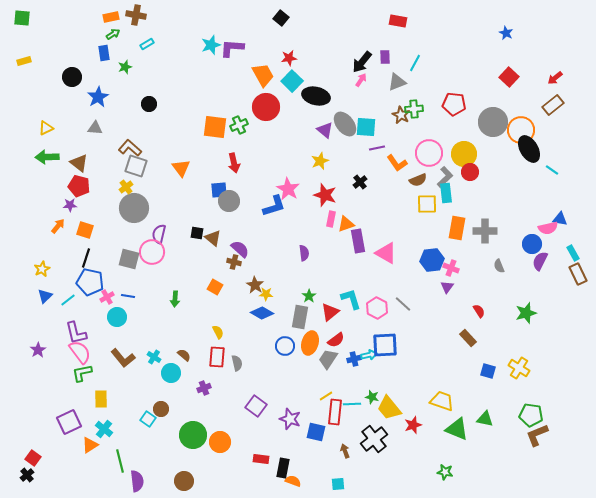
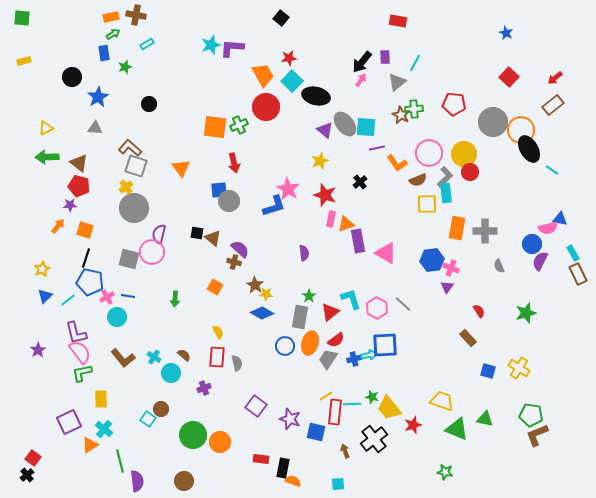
gray triangle at (397, 82): rotated 18 degrees counterclockwise
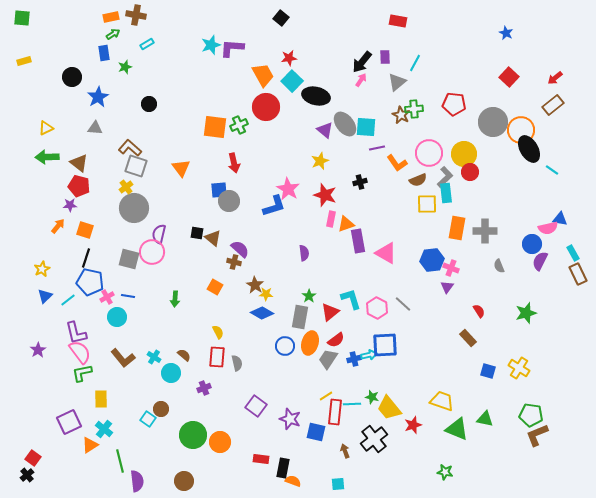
black cross at (360, 182): rotated 24 degrees clockwise
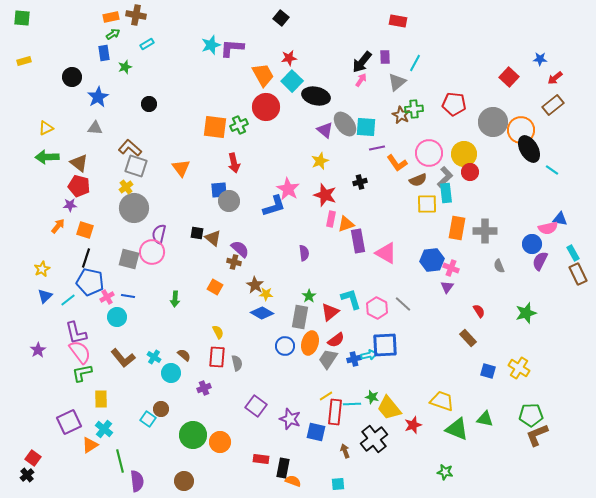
blue star at (506, 33): moved 34 px right, 26 px down; rotated 24 degrees counterclockwise
green pentagon at (531, 415): rotated 10 degrees counterclockwise
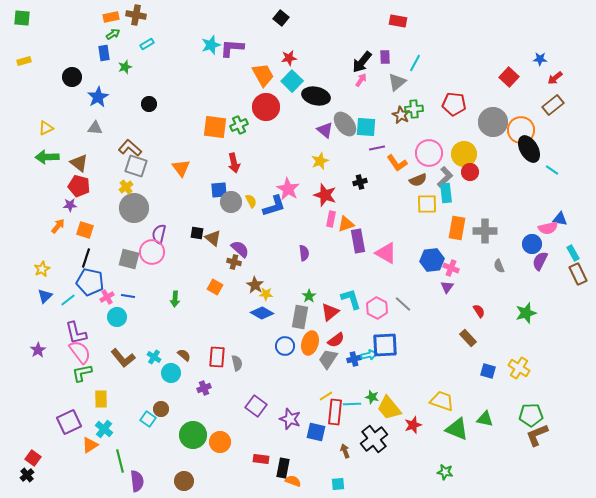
gray circle at (229, 201): moved 2 px right, 1 px down
yellow semicircle at (218, 332): moved 33 px right, 131 px up
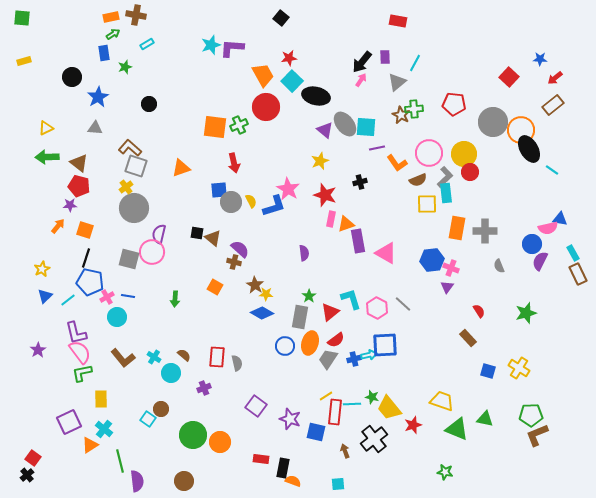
orange triangle at (181, 168): rotated 48 degrees clockwise
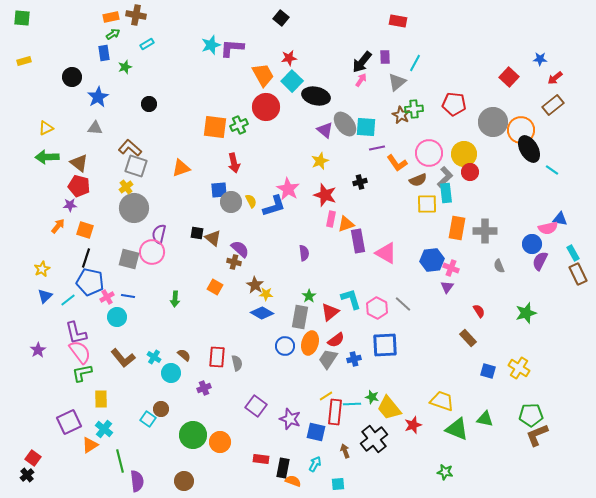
cyan arrow at (369, 355): moved 54 px left, 109 px down; rotated 49 degrees counterclockwise
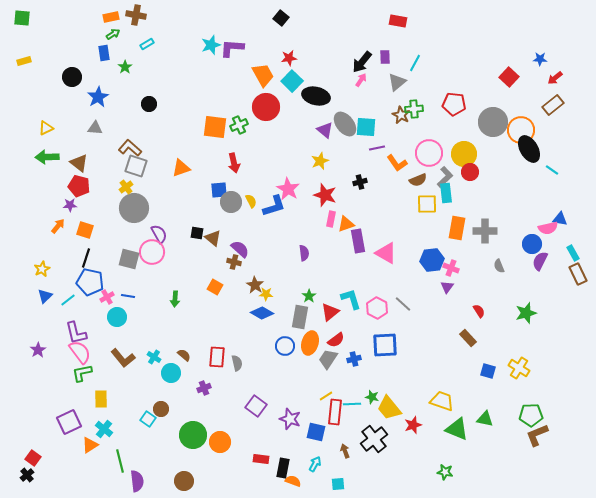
green star at (125, 67): rotated 16 degrees counterclockwise
purple semicircle at (159, 234): rotated 138 degrees clockwise
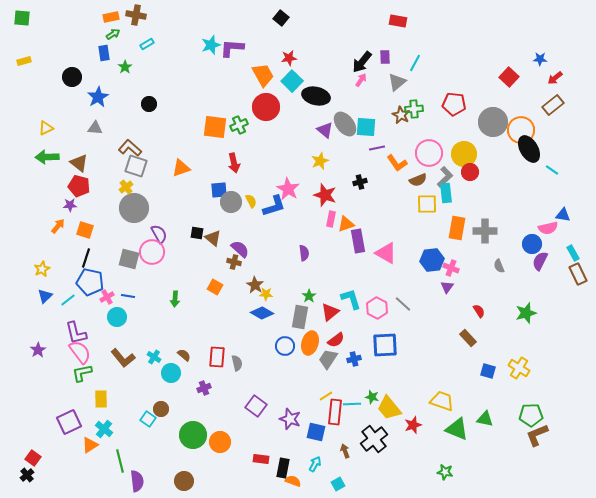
blue triangle at (560, 219): moved 3 px right, 4 px up
cyan square at (338, 484): rotated 24 degrees counterclockwise
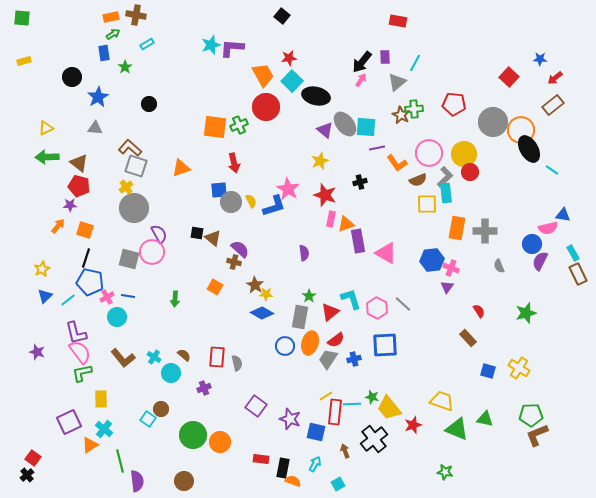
black square at (281, 18): moved 1 px right, 2 px up
purple star at (38, 350): moved 1 px left, 2 px down; rotated 21 degrees counterclockwise
